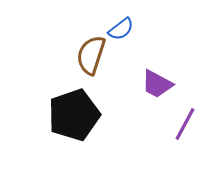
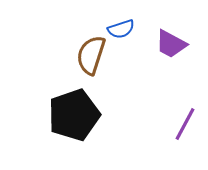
blue semicircle: rotated 20 degrees clockwise
purple trapezoid: moved 14 px right, 40 px up
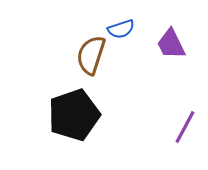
purple trapezoid: rotated 36 degrees clockwise
purple line: moved 3 px down
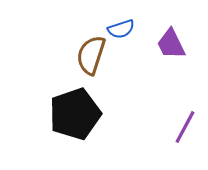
black pentagon: moved 1 px right, 1 px up
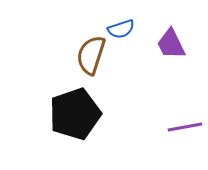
purple line: rotated 52 degrees clockwise
